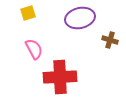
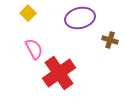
yellow square: rotated 28 degrees counterclockwise
red cross: moved 1 px left, 4 px up; rotated 32 degrees counterclockwise
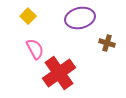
yellow square: moved 3 px down
brown cross: moved 3 px left, 3 px down
pink semicircle: moved 1 px right
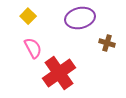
pink semicircle: moved 2 px left, 1 px up
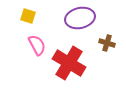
yellow square: rotated 28 degrees counterclockwise
pink semicircle: moved 4 px right, 3 px up
red cross: moved 10 px right, 10 px up; rotated 24 degrees counterclockwise
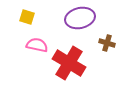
yellow square: moved 1 px left, 1 px down
pink semicircle: rotated 50 degrees counterclockwise
